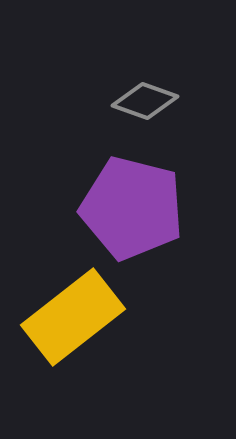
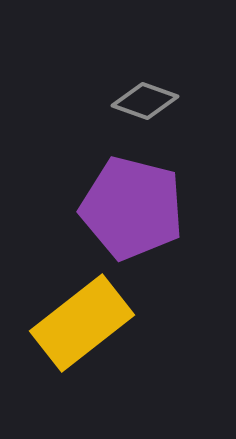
yellow rectangle: moved 9 px right, 6 px down
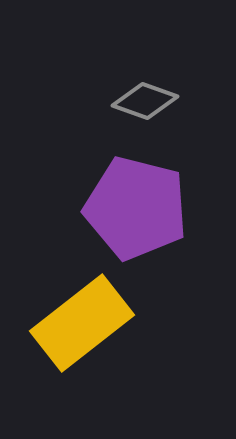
purple pentagon: moved 4 px right
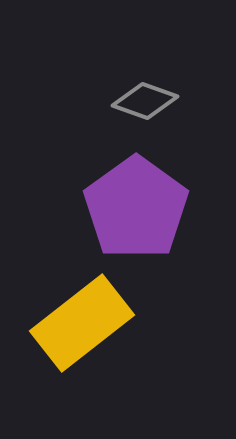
purple pentagon: rotated 22 degrees clockwise
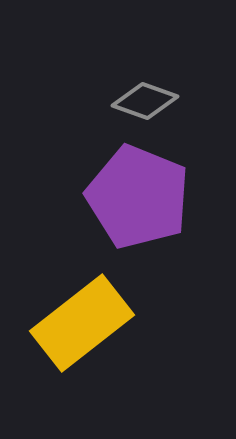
purple pentagon: moved 2 px right, 11 px up; rotated 14 degrees counterclockwise
